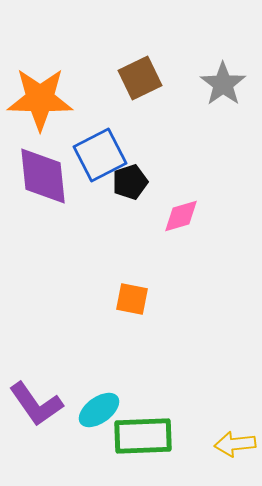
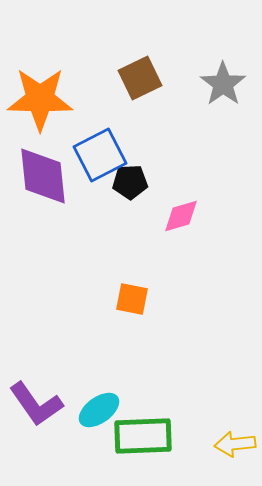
black pentagon: rotated 16 degrees clockwise
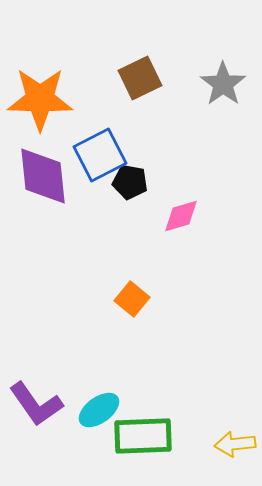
black pentagon: rotated 12 degrees clockwise
orange square: rotated 28 degrees clockwise
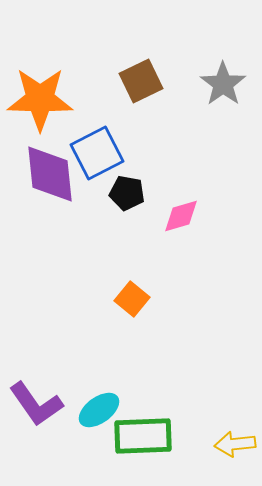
brown square: moved 1 px right, 3 px down
blue square: moved 3 px left, 2 px up
purple diamond: moved 7 px right, 2 px up
black pentagon: moved 3 px left, 11 px down
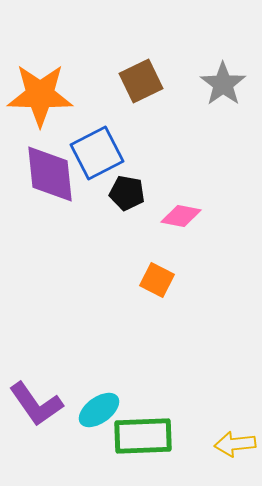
orange star: moved 4 px up
pink diamond: rotated 27 degrees clockwise
orange square: moved 25 px right, 19 px up; rotated 12 degrees counterclockwise
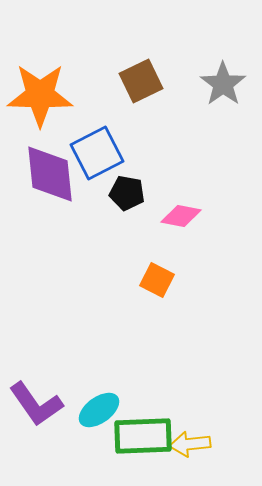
yellow arrow: moved 45 px left
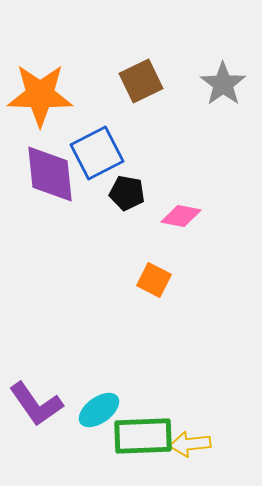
orange square: moved 3 px left
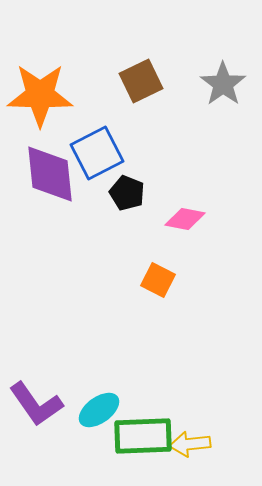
black pentagon: rotated 12 degrees clockwise
pink diamond: moved 4 px right, 3 px down
orange square: moved 4 px right
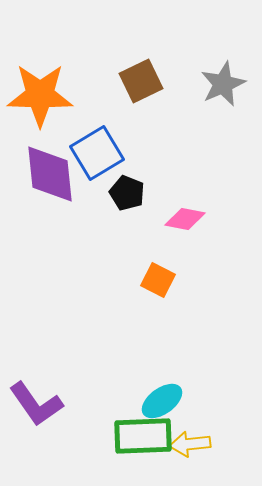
gray star: rotated 12 degrees clockwise
blue square: rotated 4 degrees counterclockwise
cyan ellipse: moved 63 px right, 9 px up
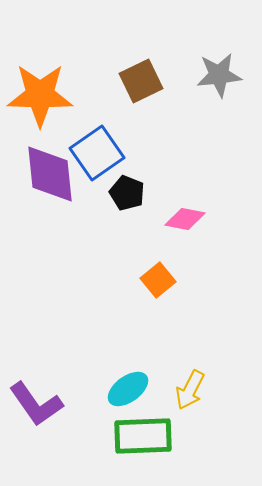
gray star: moved 4 px left, 9 px up; rotated 18 degrees clockwise
blue square: rotated 4 degrees counterclockwise
orange square: rotated 24 degrees clockwise
cyan ellipse: moved 34 px left, 12 px up
yellow arrow: moved 54 px up; rotated 57 degrees counterclockwise
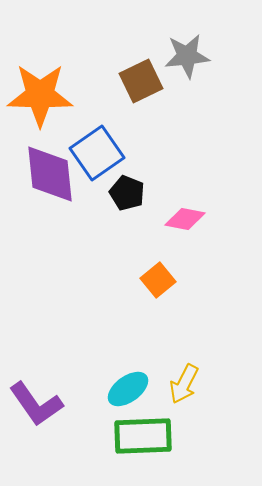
gray star: moved 32 px left, 19 px up
yellow arrow: moved 6 px left, 6 px up
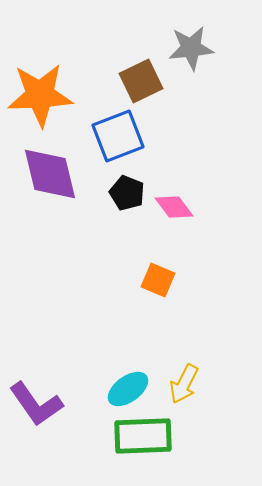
gray star: moved 4 px right, 8 px up
orange star: rotated 4 degrees counterclockwise
blue square: moved 21 px right, 17 px up; rotated 14 degrees clockwise
purple diamond: rotated 8 degrees counterclockwise
pink diamond: moved 11 px left, 12 px up; rotated 42 degrees clockwise
orange square: rotated 28 degrees counterclockwise
